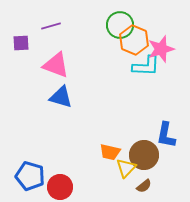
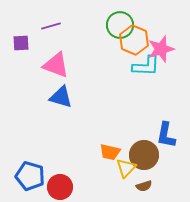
brown semicircle: rotated 21 degrees clockwise
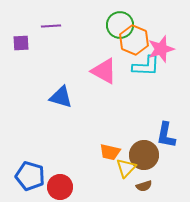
purple line: rotated 12 degrees clockwise
pink triangle: moved 48 px right, 6 px down; rotated 8 degrees clockwise
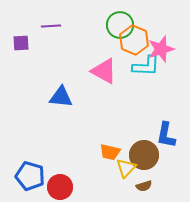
blue triangle: rotated 10 degrees counterclockwise
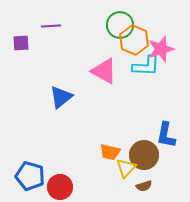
blue triangle: rotated 45 degrees counterclockwise
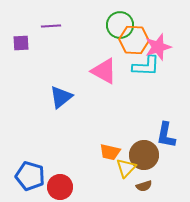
orange hexagon: rotated 20 degrees counterclockwise
pink star: moved 3 px left, 2 px up
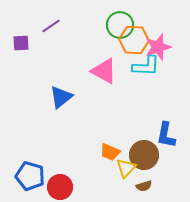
purple line: rotated 30 degrees counterclockwise
orange trapezoid: rotated 10 degrees clockwise
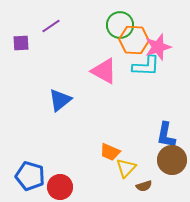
blue triangle: moved 1 px left, 3 px down
brown circle: moved 28 px right, 5 px down
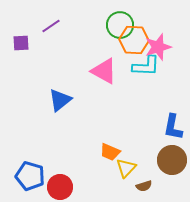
blue L-shape: moved 7 px right, 8 px up
